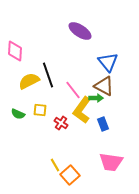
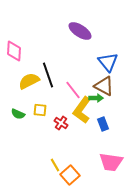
pink diamond: moved 1 px left
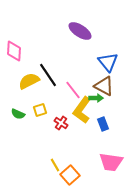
black line: rotated 15 degrees counterclockwise
yellow square: rotated 24 degrees counterclockwise
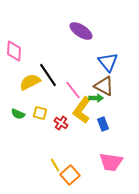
purple ellipse: moved 1 px right
yellow semicircle: moved 1 px right, 1 px down
yellow square: moved 3 px down; rotated 32 degrees clockwise
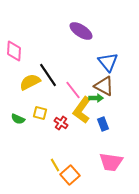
green semicircle: moved 5 px down
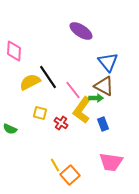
black line: moved 2 px down
green semicircle: moved 8 px left, 10 px down
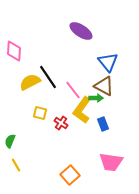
green semicircle: moved 12 px down; rotated 88 degrees clockwise
yellow line: moved 39 px left
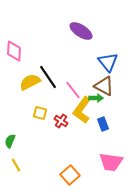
red cross: moved 2 px up
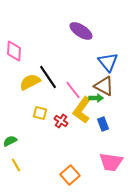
green semicircle: rotated 40 degrees clockwise
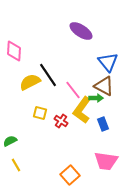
black line: moved 2 px up
pink trapezoid: moved 5 px left, 1 px up
